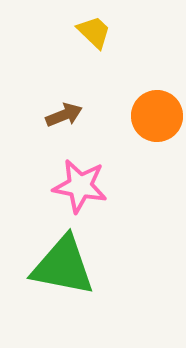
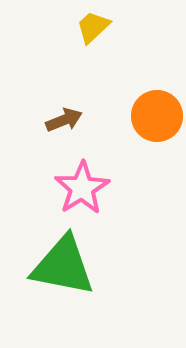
yellow trapezoid: moved 1 px left, 5 px up; rotated 87 degrees counterclockwise
brown arrow: moved 5 px down
pink star: moved 2 px right, 2 px down; rotated 30 degrees clockwise
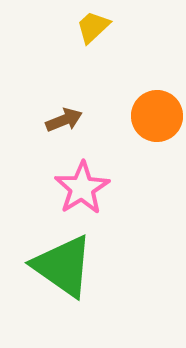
green triangle: rotated 24 degrees clockwise
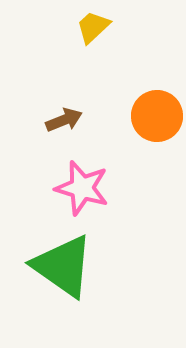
pink star: rotated 24 degrees counterclockwise
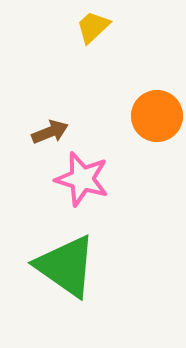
brown arrow: moved 14 px left, 12 px down
pink star: moved 9 px up
green triangle: moved 3 px right
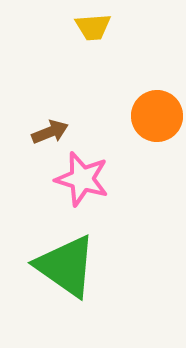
yellow trapezoid: rotated 141 degrees counterclockwise
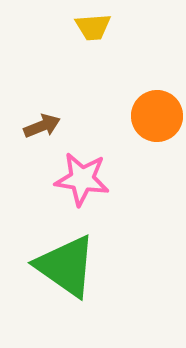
brown arrow: moved 8 px left, 6 px up
pink star: rotated 8 degrees counterclockwise
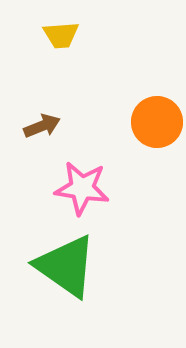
yellow trapezoid: moved 32 px left, 8 px down
orange circle: moved 6 px down
pink star: moved 9 px down
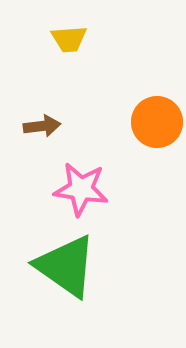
yellow trapezoid: moved 8 px right, 4 px down
brown arrow: rotated 15 degrees clockwise
pink star: moved 1 px left, 1 px down
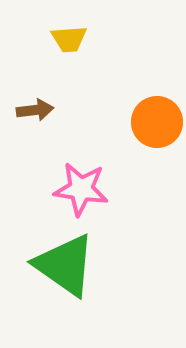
brown arrow: moved 7 px left, 16 px up
green triangle: moved 1 px left, 1 px up
